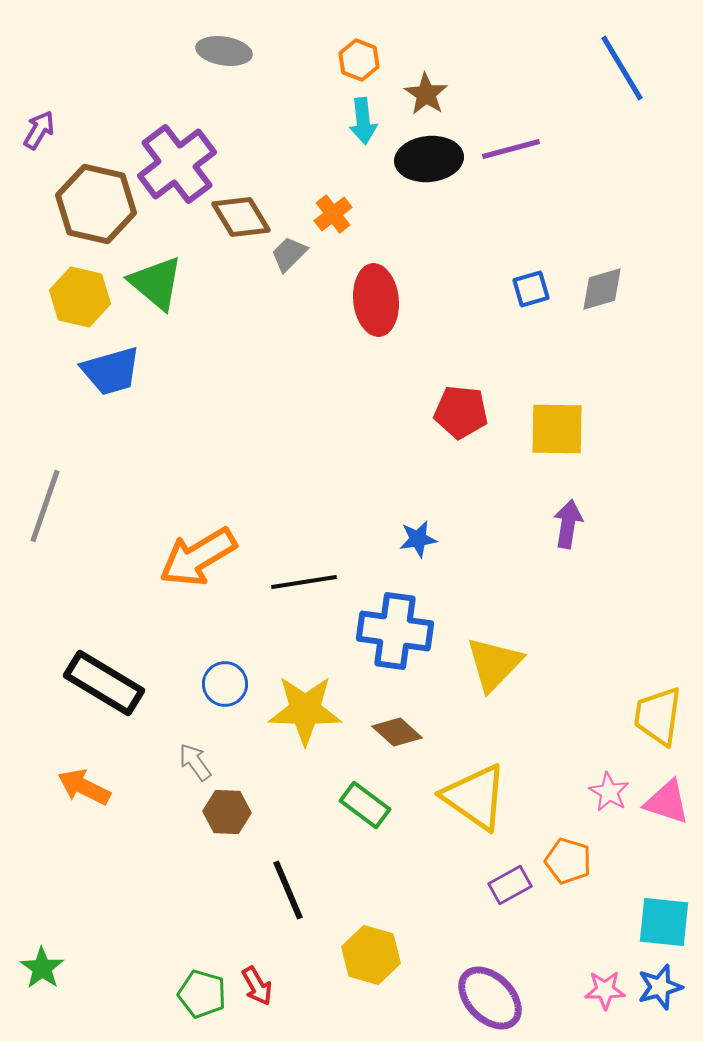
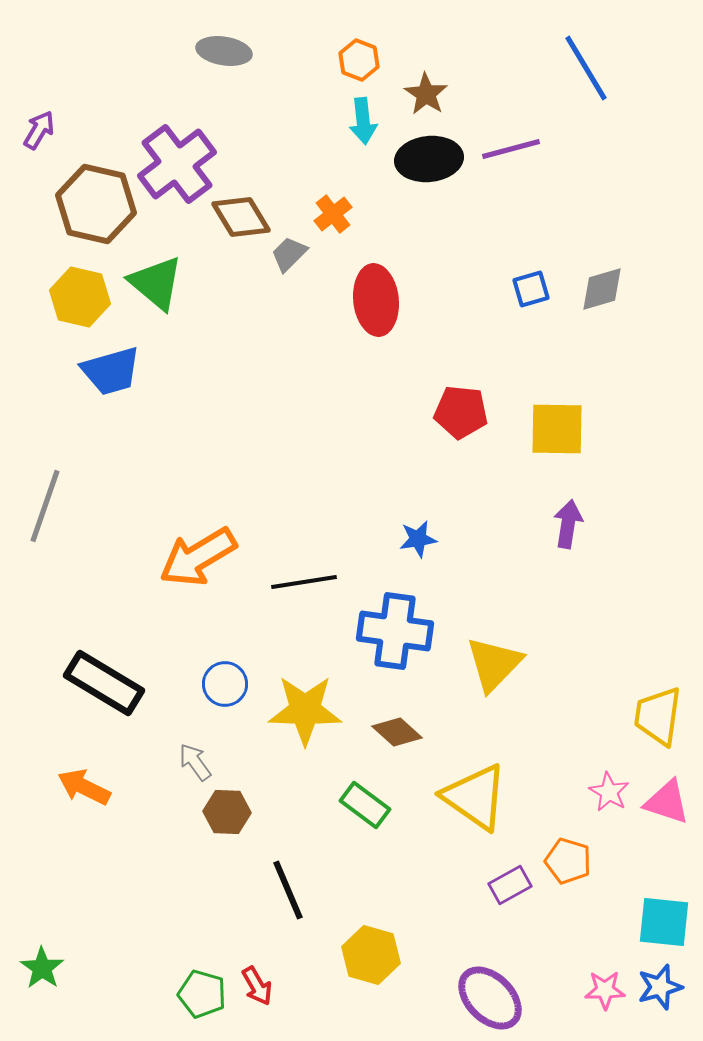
blue line at (622, 68): moved 36 px left
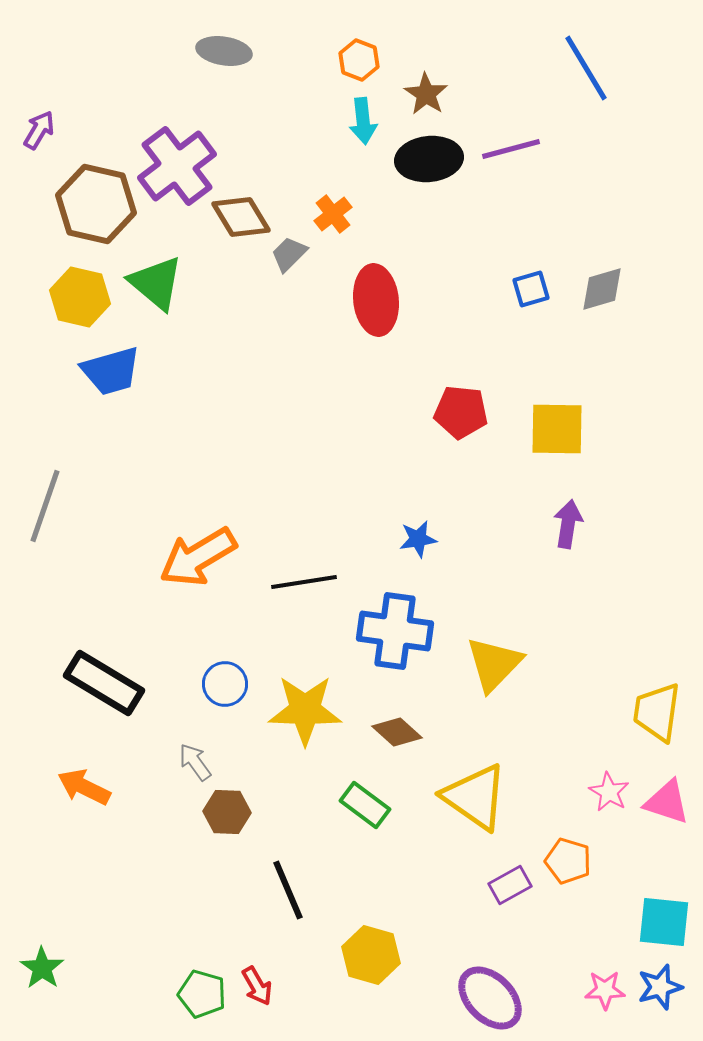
purple cross at (177, 164): moved 2 px down
yellow trapezoid at (658, 716): moved 1 px left, 4 px up
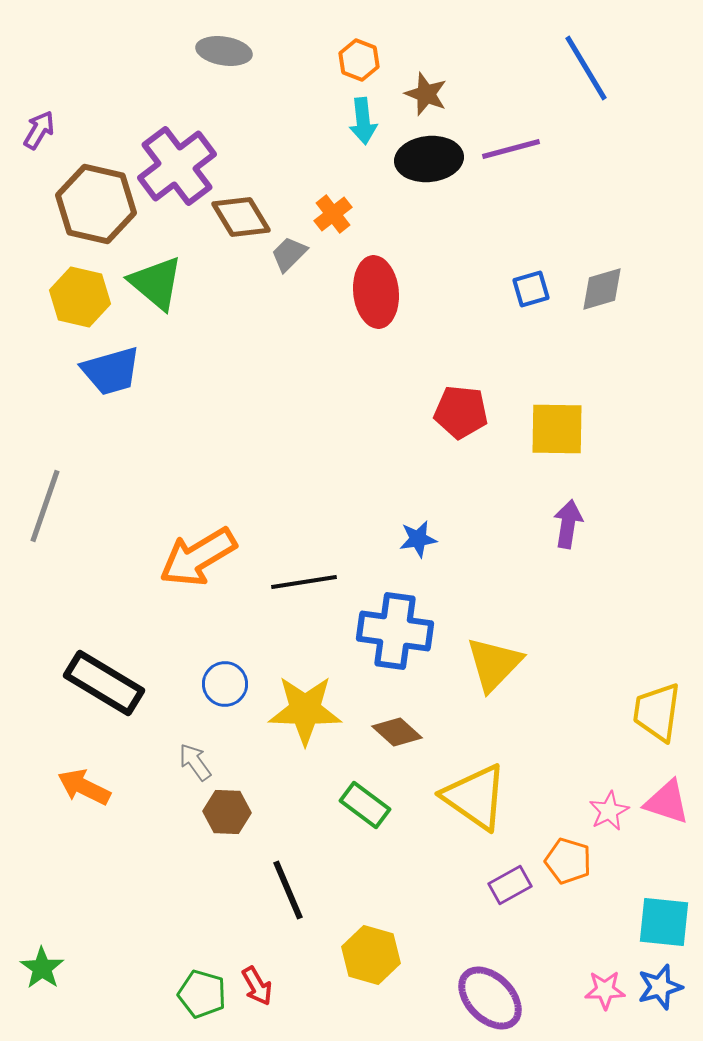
brown star at (426, 94): rotated 12 degrees counterclockwise
red ellipse at (376, 300): moved 8 px up
pink star at (609, 792): moved 19 px down; rotated 15 degrees clockwise
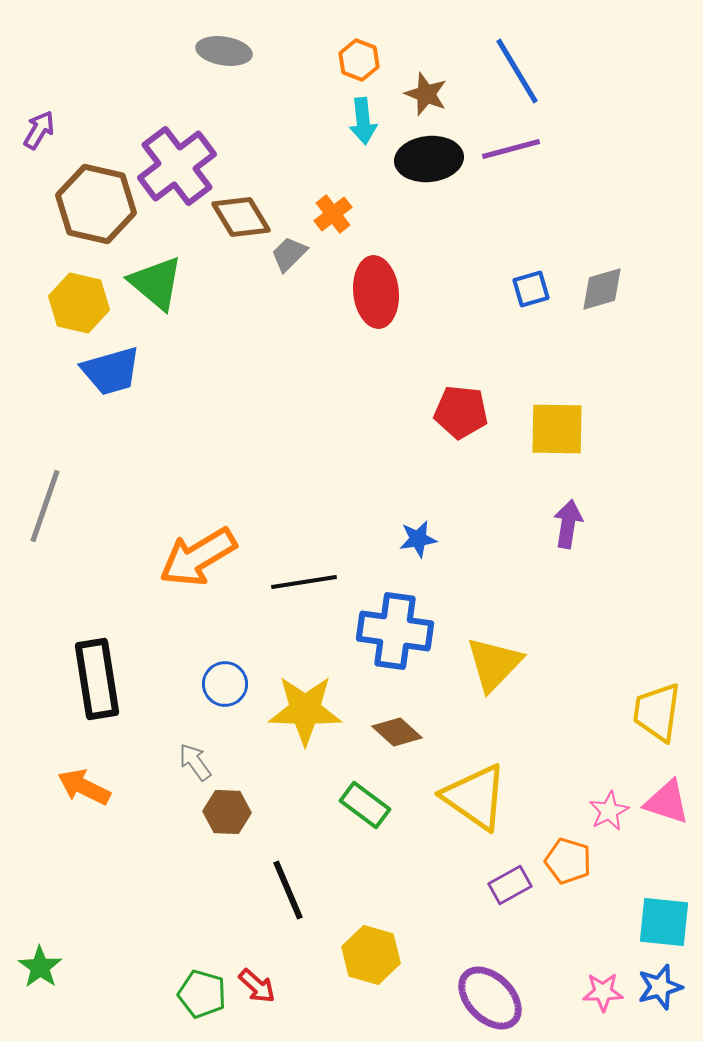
blue line at (586, 68): moved 69 px left, 3 px down
yellow hexagon at (80, 297): moved 1 px left, 6 px down
black rectangle at (104, 683): moved 7 px left, 4 px up; rotated 50 degrees clockwise
green star at (42, 968): moved 2 px left, 1 px up
red arrow at (257, 986): rotated 18 degrees counterclockwise
pink star at (605, 990): moved 2 px left, 2 px down
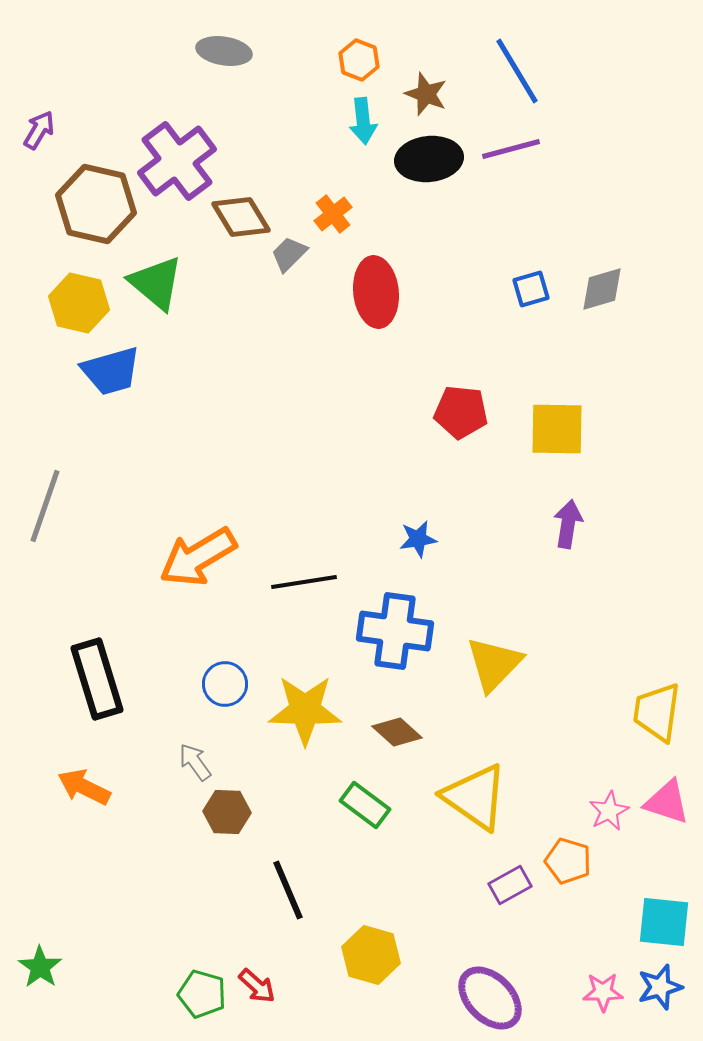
purple cross at (177, 166): moved 5 px up
black rectangle at (97, 679): rotated 8 degrees counterclockwise
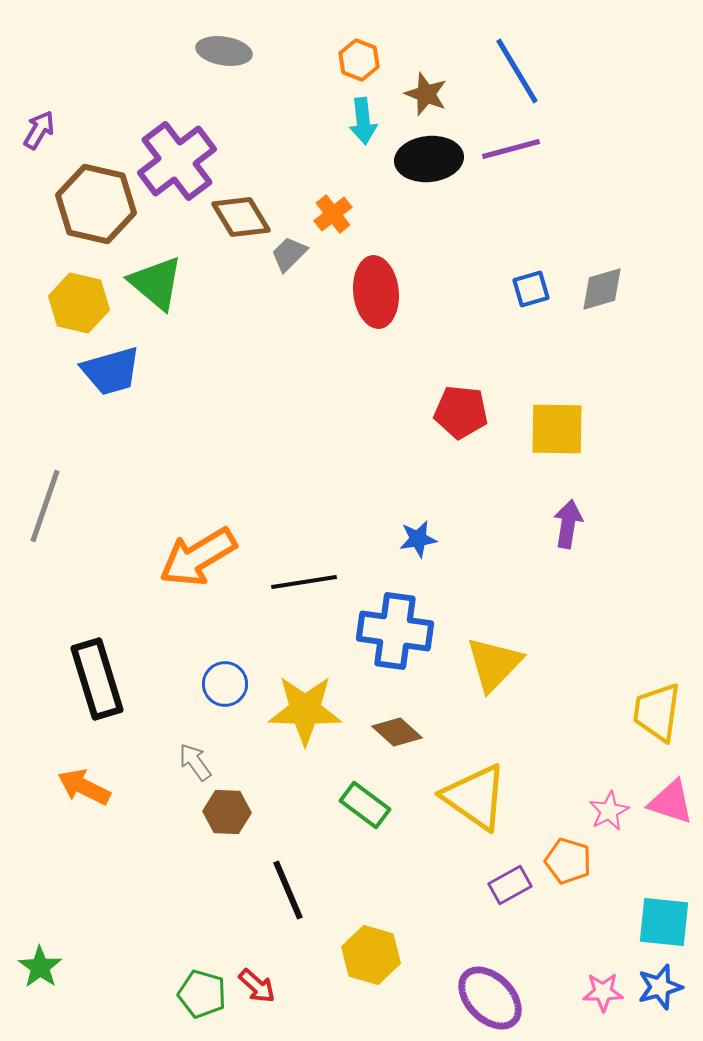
pink triangle at (667, 802): moved 4 px right
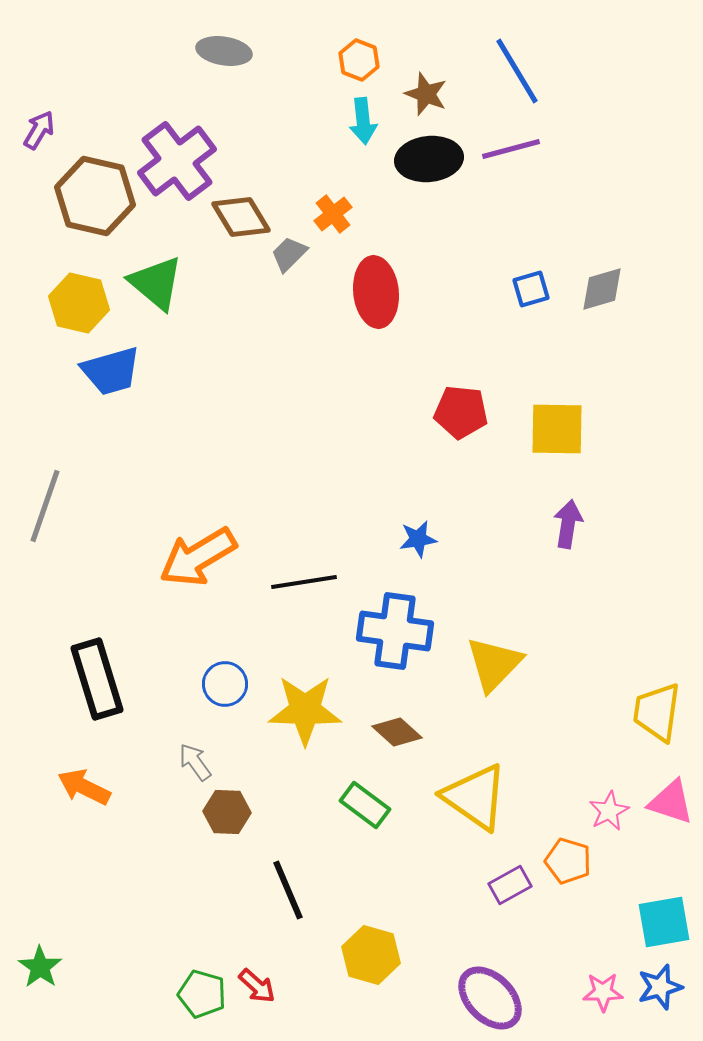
brown hexagon at (96, 204): moved 1 px left, 8 px up
cyan square at (664, 922): rotated 16 degrees counterclockwise
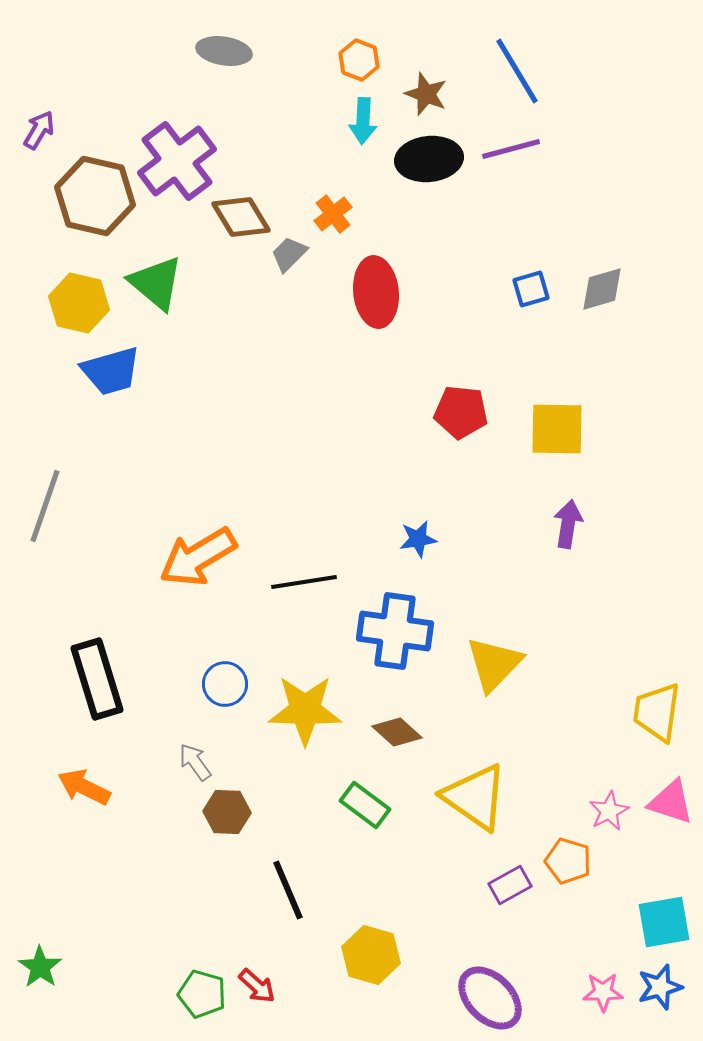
cyan arrow at (363, 121): rotated 9 degrees clockwise
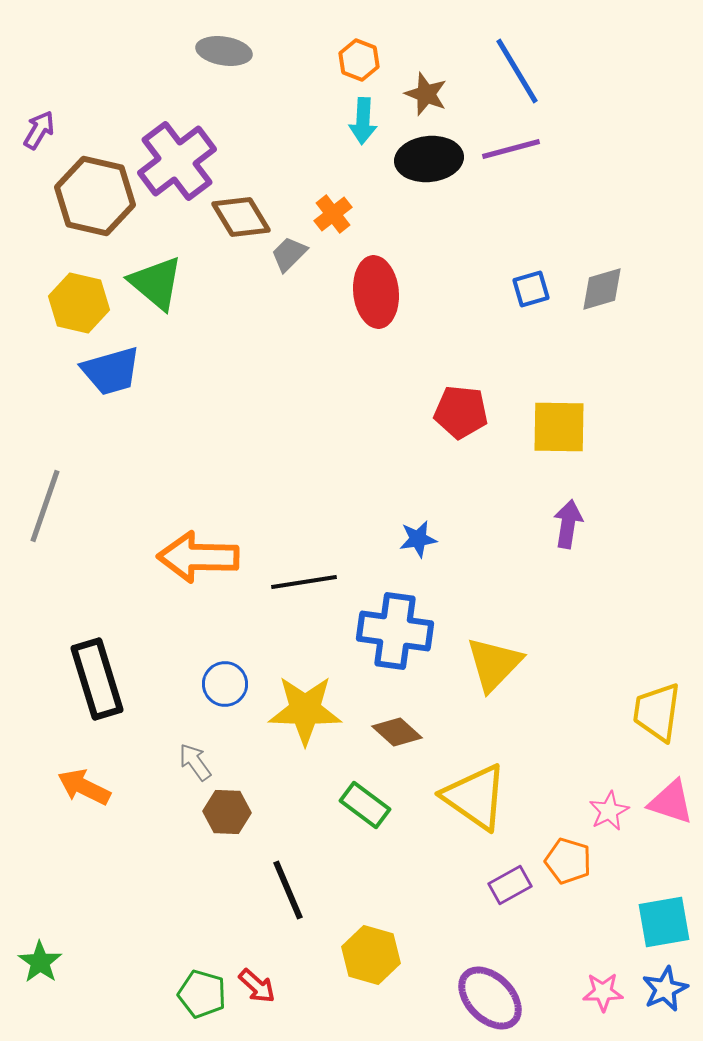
yellow square at (557, 429): moved 2 px right, 2 px up
orange arrow at (198, 557): rotated 32 degrees clockwise
green star at (40, 967): moved 5 px up
blue star at (660, 987): moved 5 px right, 2 px down; rotated 9 degrees counterclockwise
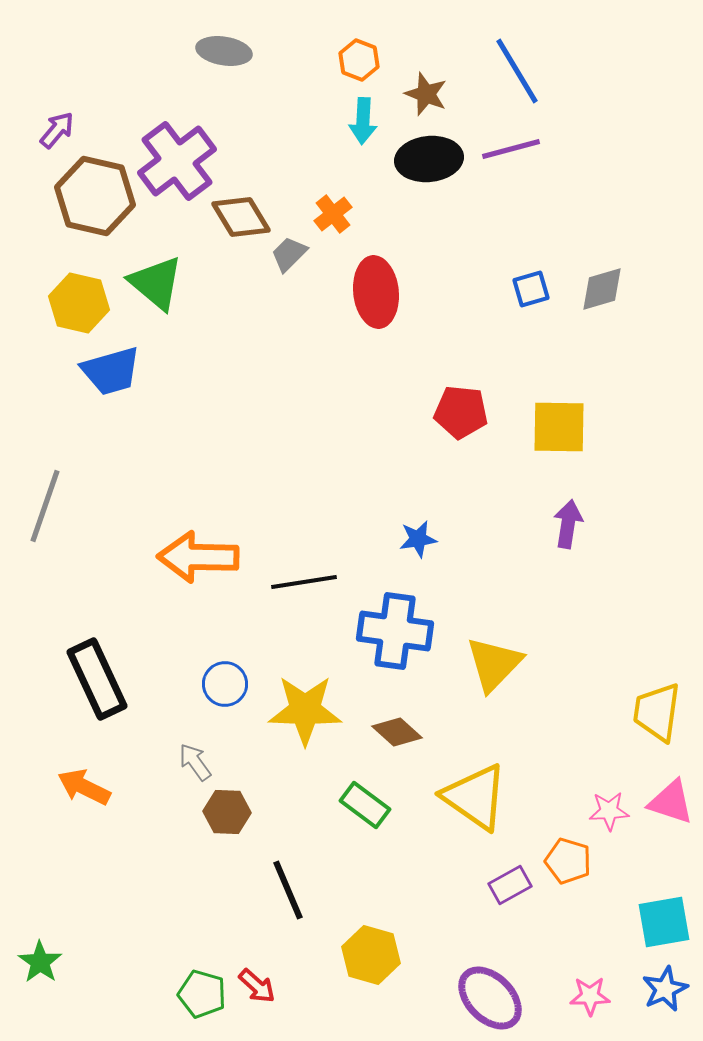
purple arrow at (39, 130): moved 18 px right; rotated 9 degrees clockwise
black rectangle at (97, 679): rotated 8 degrees counterclockwise
pink star at (609, 811): rotated 24 degrees clockwise
pink star at (603, 992): moved 13 px left, 4 px down
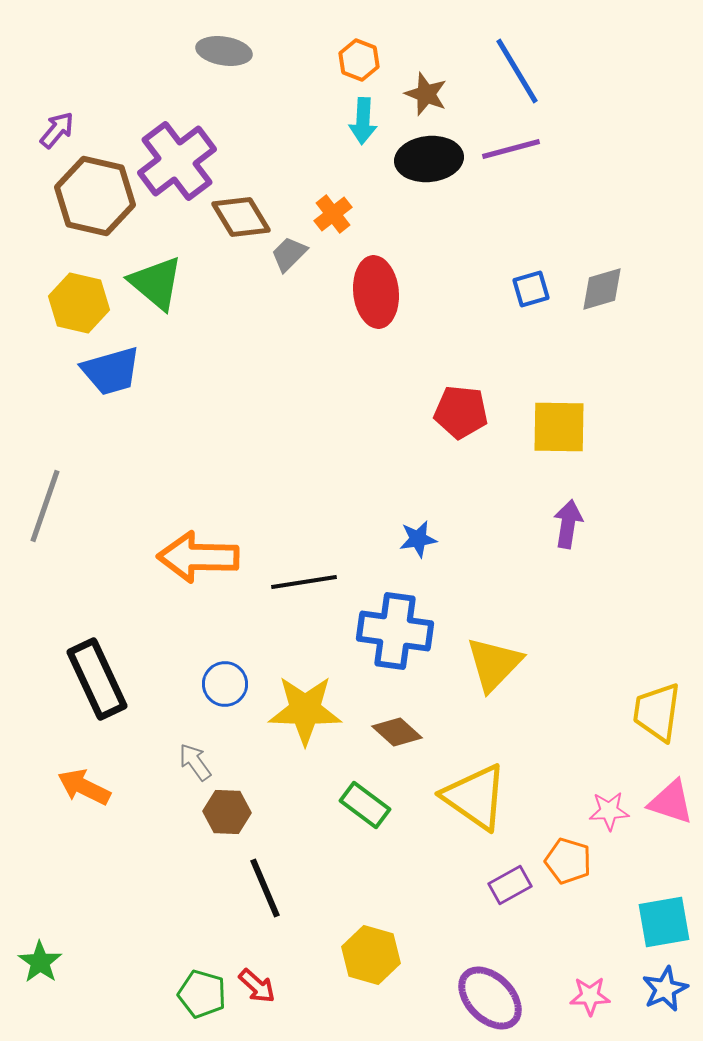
black line at (288, 890): moved 23 px left, 2 px up
